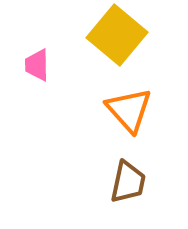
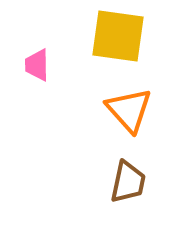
yellow square: moved 1 px right, 1 px down; rotated 32 degrees counterclockwise
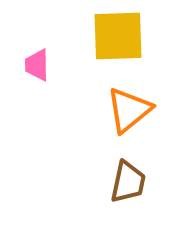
yellow square: rotated 10 degrees counterclockwise
orange triangle: rotated 33 degrees clockwise
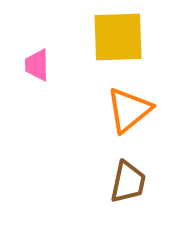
yellow square: moved 1 px down
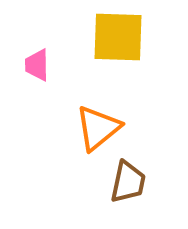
yellow square: rotated 4 degrees clockwise
orange triangle: moved 31 px left, 18 px down
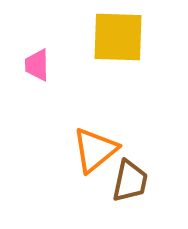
orange triangle: moved 3 px left, 22 px down
brown trapezoid: moved 2 px right, 1 px up
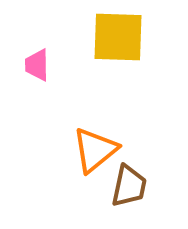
brown trapezoid: moved 1 px left, 5 px down
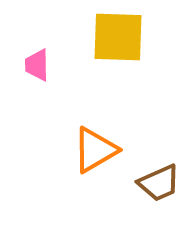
orange triangle: rotated 9 degrees clockwise
brown trapezoid: moved 30 px right, 3 px up; rotated 54 degrees clockwise
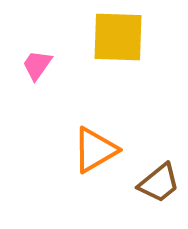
pink trapezoid: rotated 36 degrees clockwise
brown trapezoid: rotated 15 degrees counterclockwise
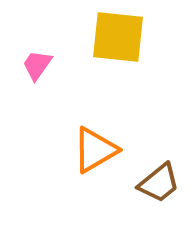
yellow square: rotated 4 degrees clockwise
